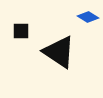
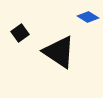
black square: moved 1 px left, 2 px down; rotated 36 degrees counterclockwise
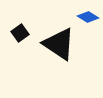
black triangle: moved 8 px up
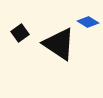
blue diamond: moved 5 px down
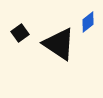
blue diamond: rotated 70 degrees counterclockwise
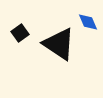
blue diamond: rotated 75 degrees counterclockwise
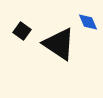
black square: moved 2 px right, 2 px up; rotated 18 degrees counterclockwise
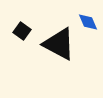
black triangle: rotated 6 degrees counterclockwise
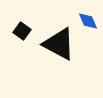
blue diamond: moved 1 px up
